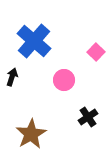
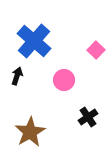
pink square: moved 2 px up
black arrow: moved 5 px right, 1 px up
brown star: moved 1 px left, 2 px up
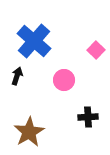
black cross: rotated 30 degrees clockwise
brown star: moved 1 px left
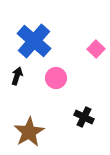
pink square: moved 1 px up
pink circle: moved 8 px left, 2 px up
black cross: moved 4 px left; rotated 30 degrees clockwise
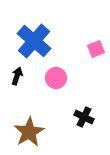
pink square: rotated 24 degrees clockwise
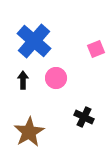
black arrow: moved 6 px right, 4 px down; rotated 18 degrees counterclockwise
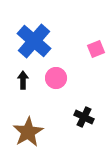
brown star: moved 1 px left
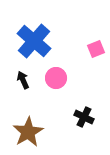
black arrow: rotated 24 degrees counterclockwise
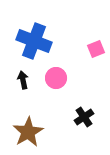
blue cross: rotated 20 degrees counterclockwise
black arrow: rotated 12 degrees clockwise
black cross: rotated 30 degrees clockwise
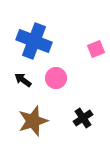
black arrow: rotated 42 degrees counterclockwise
black cross: moved 1 px left, 1 px down
brown star: moved 5 px right, 11 px up; rotated 12 degrees clockwise
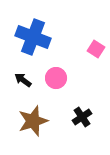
blue cross: moved 1 px left, 4 px up
pink square: rotated 36 degrees counterclockwise
black cross: moved 1 px left, 1 px up
